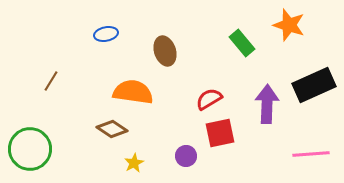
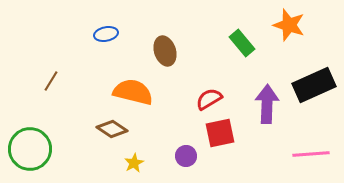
orange semicircle: rotated 6 degrees clockwise
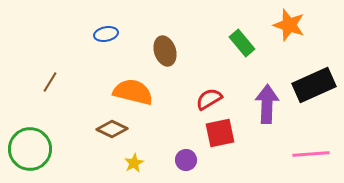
brown line: moved 1 px left, 1 px down
brown diamond: rotated 8 degrees counterclockwise
purple circle: moved 4 px down
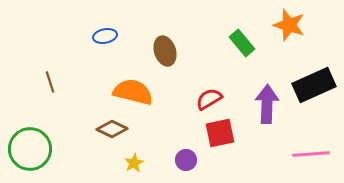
blue ellipse: moved 1 px left, 2 px down
brown line: rotated 50 degrees counterclockwise
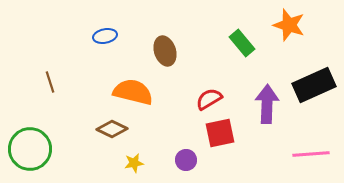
yellow star: rotated 18 degrees clockwise
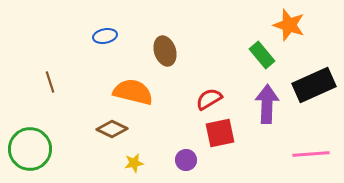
green rectangle: moved 20 px right, 12 px down
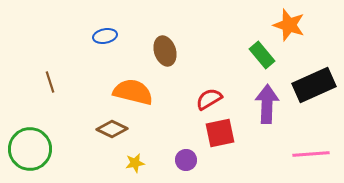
yellow star: moved 1 px right
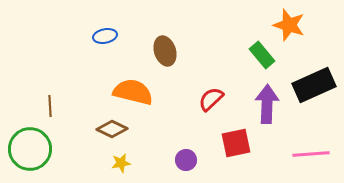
brown line: moved 24 px down; rotated 15 degrees clockwise
red semicircle: moved 2 px right; rotated 12 degrees counterclockwise
red square: moved 16 px right, 10 px down
yellow star: moved 14 px left
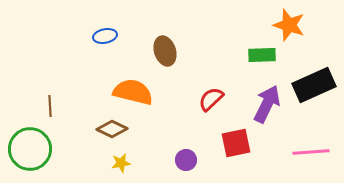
green rectangle: rotated 52 degrees counterclockwise
purple arrow: rotated 24 degrees clockwise
pink line: moved 2 px up
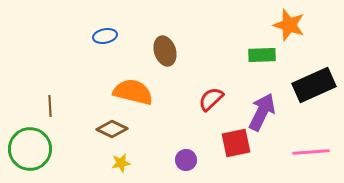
purple arrow: moved 5 px left, 8 px down
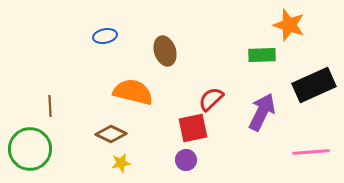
brown diamond: moved 1 px left, 5 px down
red square: moved 43 px left, 15 px up
